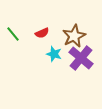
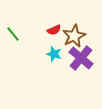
red semicircle: moved 12 px right, 3 px up
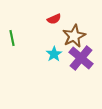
red semicircle: moved 11 px up
green line: moved 1 px left, 4 px down; rotated 28 degrees clockwise
cyan star: rotated 21 degrees clockwise
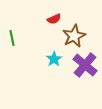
cyan star: moved 5 px down
purple cross: moved 4 px right, 7 px down
